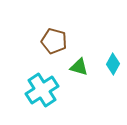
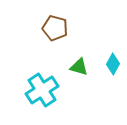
brown pentagon: moved 1 px right, 13 px up
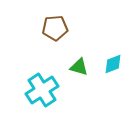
brown pentagon: rotated 20 degrees counterclockwise
cyan diamond: rotated 40 degrees clockwise
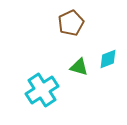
brown pentagon: moved 16 px right, 5 px up; rotated 20 degrees counterclockwise
cyan diamond: moved 5 px left, 5 px up
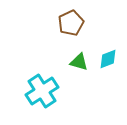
green triangle: moved 5 px up
cyan cross: moved 1 px down
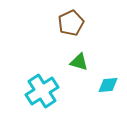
cyan diamond: moved 26 px down; rotated 15 degrees clockwise
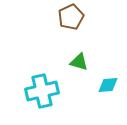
brown pentagon: moved 6 px up
cyan cross: rotated 20 degrees clockwise
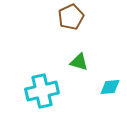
cyan diamond: moved 2 px right, 2 px down
